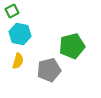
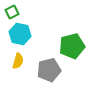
green square: moved 1 px down
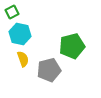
yellow semicircle: moved 5 px right, 2 px up; rotated 35 degrees counterclockwise
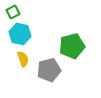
green square: moved 1 px right
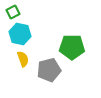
green pentagon: moved 1 px down; rotated 15 degrees clockwise
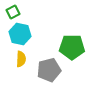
yellow semicircle: moved 2 px left; rotated 21 degrees clockwise
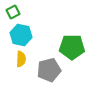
cyan hexagon: moved 1 px right, 1 px down
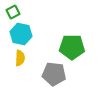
cyan hexagon: moved 1 px up
yellow semicircle: moved 1 px left, 1 px up
gray pentagon: moved 5 px right, 4 px down; rotated 20 degrees clockwise
